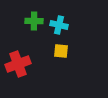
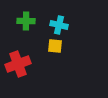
green cross: moved 8 px left
yellow square: moved 6 px left, 5 px up
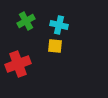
green cross: rotated 30 degrees counterclockwise
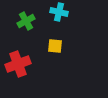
cyan cross: moved 13 px up
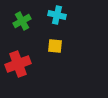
cyan cross: moved 2 px left, 3 px down
green cross: moved 4 px left
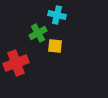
green cross: moved 16 px right, 12 px down
red cross: moved 2 px left, 1 px up
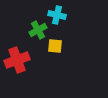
green cross: moved 3 px up
red cross: moved 1 px right, 3 px up
